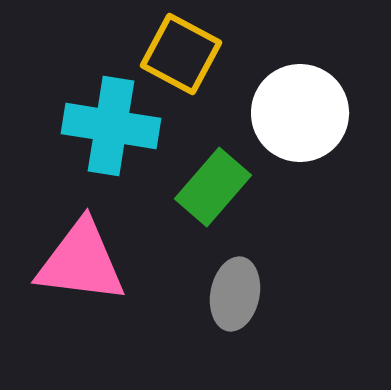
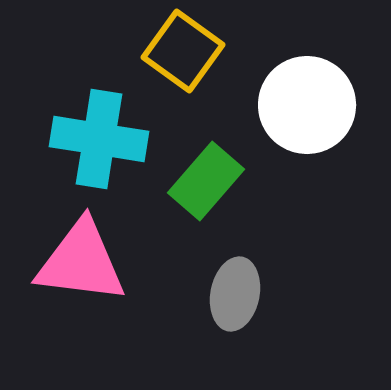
yellow square: moved 2 px right, 3 px up; rotated 8 degrees clockwise
white circle: moved 7 px right, 8 px up
cyan cross: moved 12 px left, 13 px down
green rectangle: moved 7 px left, 6 px up
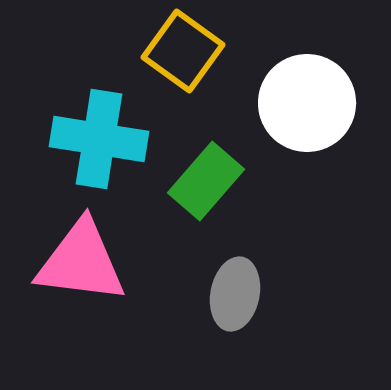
white circle: moved 2 px up
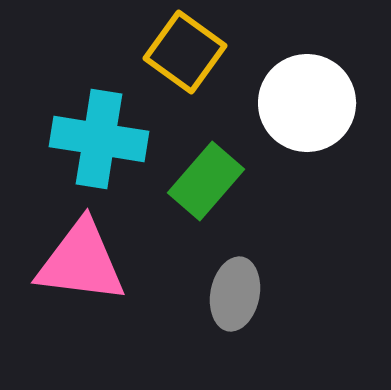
yellow square: moved 2 px right, 1 px down
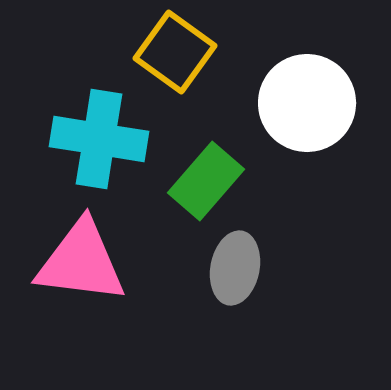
yellow square: moved 10 px left
gray ellipse: moved 26 px up
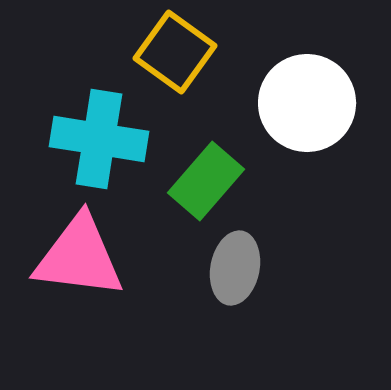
pink triangle: moved 2 px left, 5 px up
